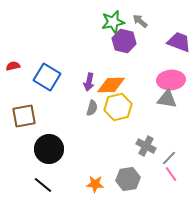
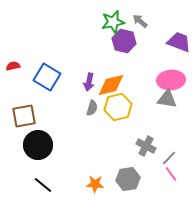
orange diamond: rotated 12 degrees counterclockwise
black circle: moved 11 px left, 4 px up
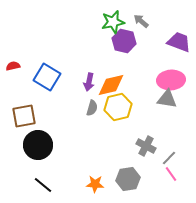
gray arrow: moved 1 px right
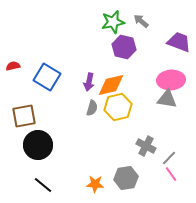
purple hexagon: moved 6 px down
gray hexagon: moved 2 px left, 1 px up
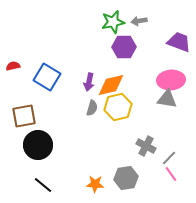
gray arrow: moved 2 px left; rotated 49 degrees counterclockwise
purple hexagon: rotated 15 degrees counterclockwise
